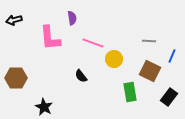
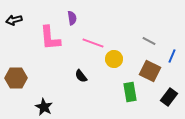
gray line: rotated 24 degrees clockwise
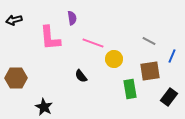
brown square: rotated 35 degrees counterclockwise
green rectangle: moved 3 px up
